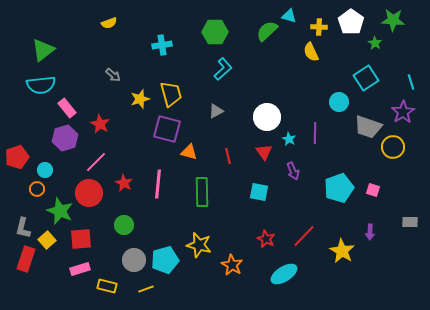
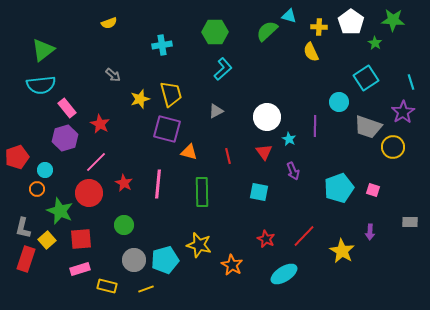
purple line at (315, 133): moved 7 px up
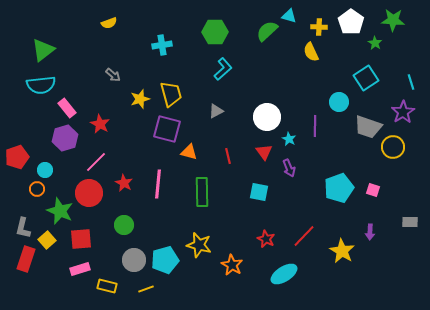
purple arrow at (293, 171): moved 4 px left, 3 px up
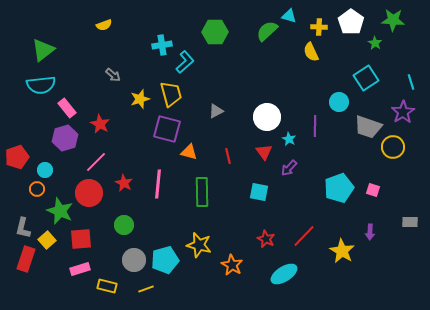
yellow semicircle at (109, 23): moved 5 px left, 2 px down
cyan L-shape at (223, 69): moved 38 px left, 7 px up
purple arrow at (289, 168): rotated 66 degrees clockwise
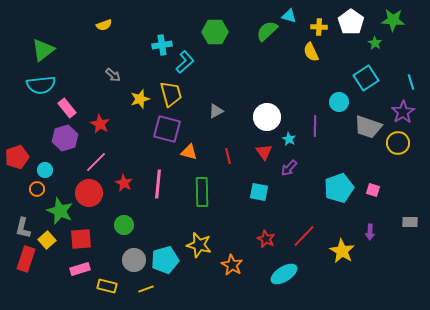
yellow circle at (393, 147): moved 5 px right, 4 px up
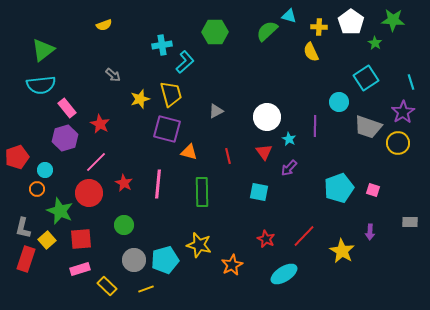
orange star at (232, 265): rotated 15 degrees clockwise
yellow rectangle at (107, 286): rotated 30 degrees clockwise
